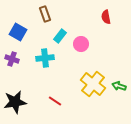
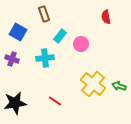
brown rectangle: moved 1 px left
black star: moved 1 px down
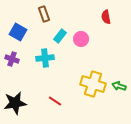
pink circle: moved 5 px up
yellow cross: rotated 20 degrees counterclockwise
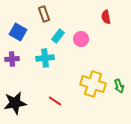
cyan rectangle: moved 2 px left
purple cross: rotated 24 degrees counterclockwise
green arrow: rotated 128 degrees counterclockwise
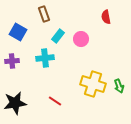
purple cross: moved 2 px down
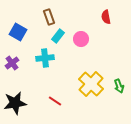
brown rectangle: moved 5 px right, 3 px down
purple cross: moved 2 px down; rotated 32 degrees counterclockwise
yellow cross: moved 2 px left; rotated 25 degrees clockwise
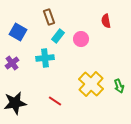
red semicircle: moved 4 px down
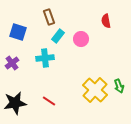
blue square: rotated 12 degrees counterclockwise
yellow cross: moved 4 px right, 6 px down
red line: moved 6 px left
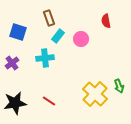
brown rectangle: moved 1 px down
yellow cross: moved 4 px down
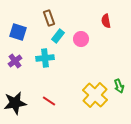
purple cross: moved 3 px right, 2 px up
yellow cross: moved 1 px down
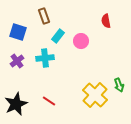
brown rectangle: moved 5 px left, 2 px up
pink circle: moved 2 px down
purple cross: moved 2 px right
green arrow: moved 1 px up
black star: moved 1 px right, 1 px down; rotated 15 degrees counterclockwise
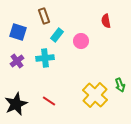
cyan rectangle: moved 1 px left, 1 px up
green arrow: moved 1 px right
